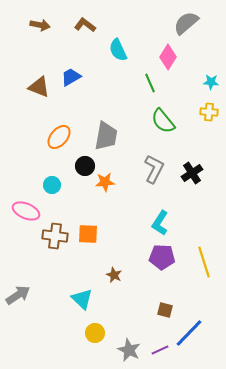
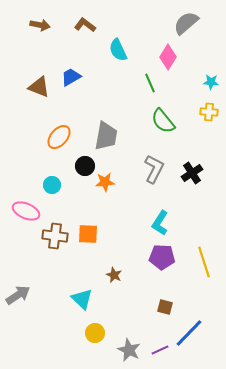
brown square: moved 3 px up
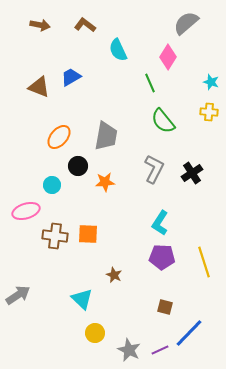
cyan star: rotated 14 degrees clockwise
black circle: moved 7 px left
pink ellipse: rotated 40 degrees counterclockwise
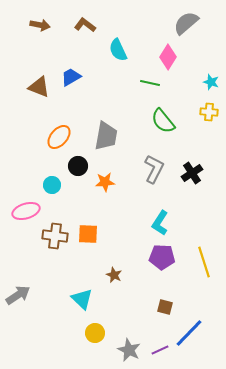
green line: rotated 54 degrees counterclockwise
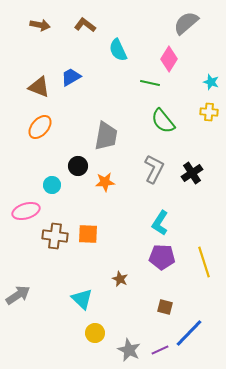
pink diamond: moved 1 px right, 2 px down
orange ellipse: moved 19 px left, 10 px up
brown star: moved 6 px right, 4 px down
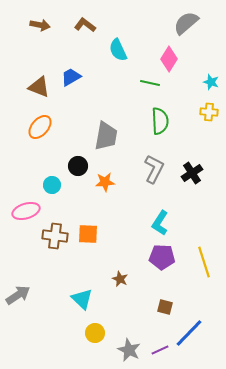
green semicircle: moved 3 px left; rotated 144 degrees counterclockwise
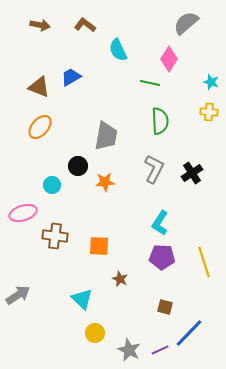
pink ellipse: moved 3 px left, 2 px down
orange square: moved 11 px right, 12 px down
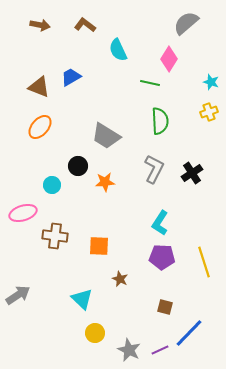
yellow cross: rotated 24 degrees counterclockwise
gray trapezoid: rotated 112 degrees clockwise
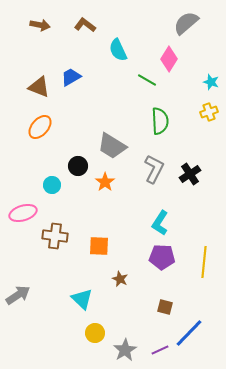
green line: moved 3 px left, 3 px up; rotated 18 degrees clockwise
gray trapezoid: moved 6 px right, 10 px down
black cross: moved 2 px left, 1 px down
orange star: rotated 30 degrees counterclockwise
yellow line: rotated 24 degrees clockwise
gray star: moved 4 px left; rotated 15 degrees clockwise
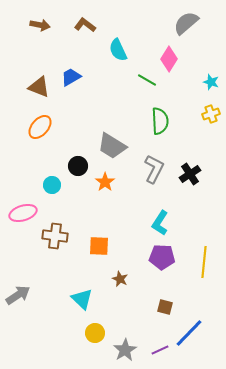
yellow cross: moved 2 px right, 2 px down
